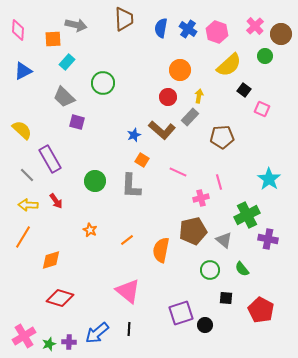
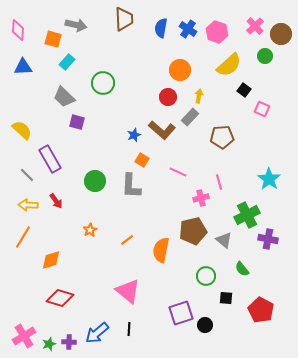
orange square at (53, 39): rotated 18 degrees clockwise
blue triangle at (23, 71): moved 4 px up; rotated 24 degrees clockwise
orange star at (90, 230): rotated 16 degrees clockwise
green circle at (210, 270): moved 4 px left, 6 px down
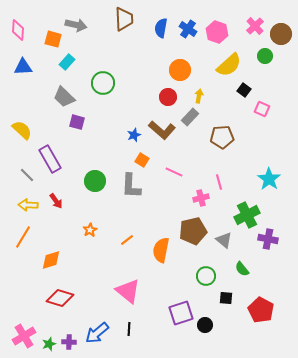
pink line at (178, 172): moved 4 px left
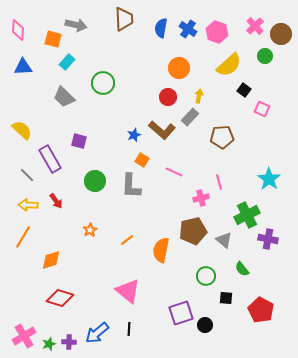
orange circle at (180, 70): moved 1 px left, 2 px up
purple square at (77, 122): moved 2 px right, 19 px down
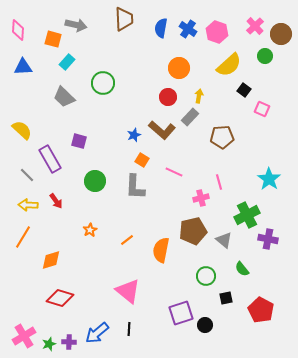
gray L-shape at (131, 186): moved 4 px right, 1 px down
black square at (226, 298): rotated 16 degrees counterclockwise
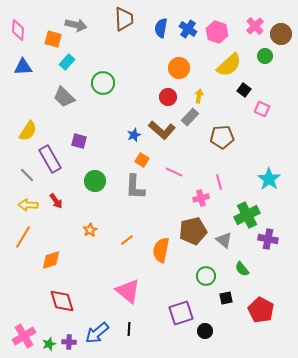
yellow semicircle at (22, 130): moved 6 px right, 1 px down; rotated 80 degrees clockwise
red diamond at (60, 298): moved 2 px right, 3 px down; rotated 56 degrees clockwise
black circle at (205, 325): moved 6 px down
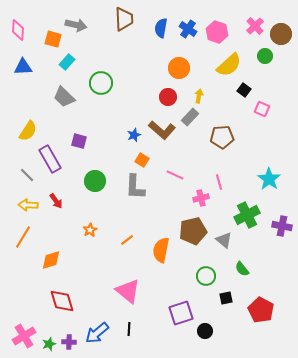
green circle at (103, 83): moved 2 px left
pink line at (174, 172): moved 1 px right, 3 px down
purple cross at (268, 239): moved 14 px right, 13 px up
